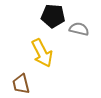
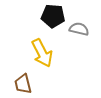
brown trapezoid: moved 2 px right
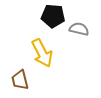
brown trapezoid: moved 3 px left, 4 px up
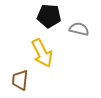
black pentagon: moved 4 px left
brown trapezoid: rotated 20 degrees clockwise
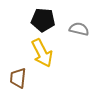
black pentagon: moved 6 px left, 4 px down
brown trapezoid: moved 2 px left, 2 px up
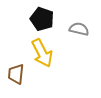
black pentagon: moved 1 px left, 1 px up; rotated 15 degrees clockwise
brown trapezoid: moved 2 px left, 4 px up
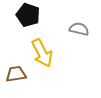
black pentagon: moved 14 px left, 4 px up
brown trapezoid: rotated 75 degrees clockwise
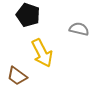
brown trapezoid: moved 1 px right, 2 px down; rotated 135 degrees counterclockwise
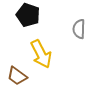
gray semicircle: rotated 102 degrees counterclockwise
yellow arrow: moved 1 px left, 1 px down
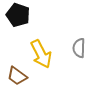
black pentagon: moved 10 px left
gray semicircle: moved 19 px down
